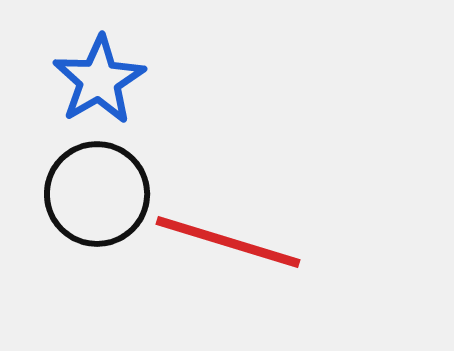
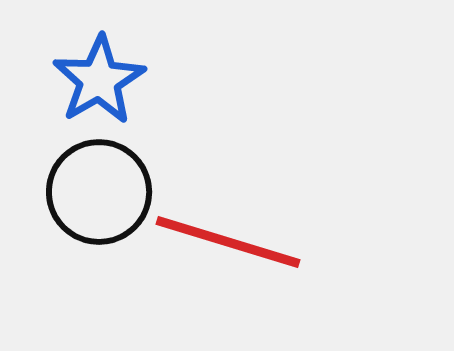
black circle: moved 2 px right, 2 px up
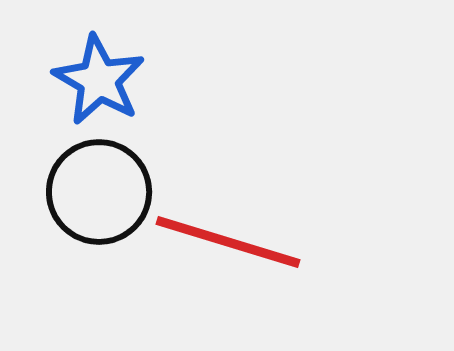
blue star: rotated 12 degrees counterclockwise
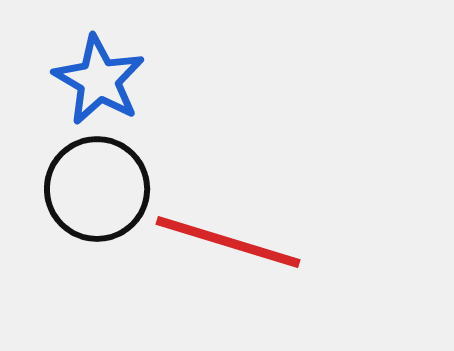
black circle: moved 2 px left, 3 px up
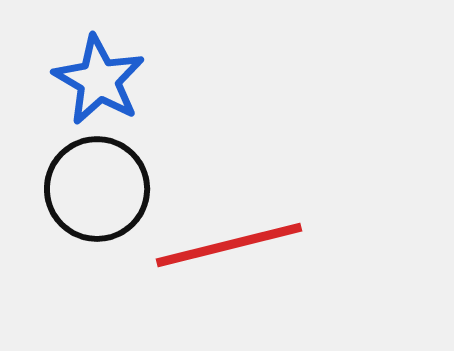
red line: moved 1 px right, 3 px down; rotated 31 degrees counterclockwise
